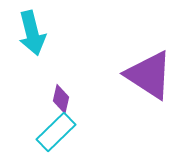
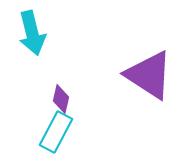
cyan rectangle: rotated 18 degrees counterclockwise
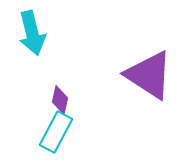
purple diamond: moved 1 px left, 1 px down
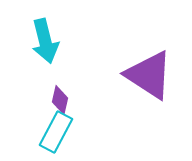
cyan arrow: moved 13 px right, 8 px down
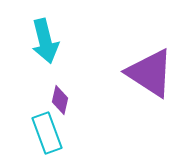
purple triangle: moved 1 px right, 2 px up
cyan rectangle: moved 9 px left, 1 px down; rotated 48 degrees counterclockwise
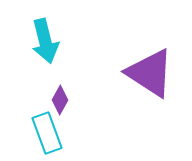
purple diamond: rotated 16 degrees clockwise
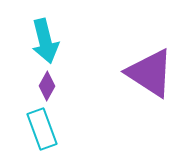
purple diamond: moved 13 px left, 14 px up
cyan rectangle: moved 5 px left, 4 px up
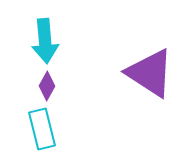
cyan arrow: rotated 9 degrees clockwise
cyan rectangle: rotated 6 degrees clockwise
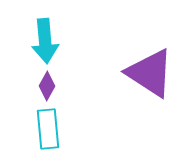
cyan rectangle: moved 6 px right; rotated 9 degrees clockwise
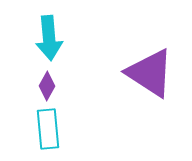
cyan arrow: moved 4 px right, 3 px up
